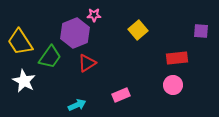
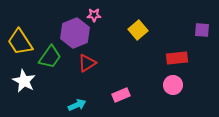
purple square: moved 1 px right, 1 px up
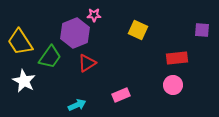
yellow square: rotated 24 degrees counterclockwise
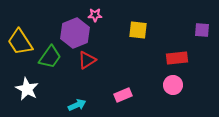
pink star: moved 1 px right
yellow square: rotated 18 degrees counterclockwise
red triangle: moved 3 px up
white star: moved 3 px right, 8 px down
pink rectangle: moved 2 px right
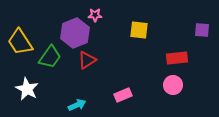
yellow square: moved 1 px right
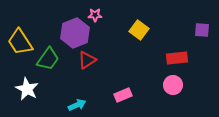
yellow square: rotated 30 degrees clockwise
green trapezoid: moved 2 px left, 2 px down
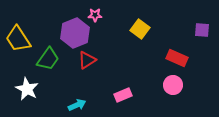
yellow square: moved 1 px right, 1 px up
yellow trapezoid: moved 2 px left, 3 px up
red rectangle: rotated 30 degrees clockwise
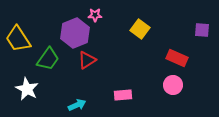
pink rectangle: rotated 18 degrees clockwise
